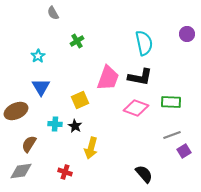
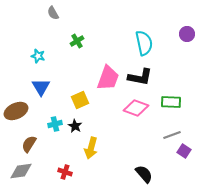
cyan star: rotated 24 degrees counterclockwise
cyan cross: rotated 16 degrees counterclockwise
purple square: rotated 24 degrees counterclockwise
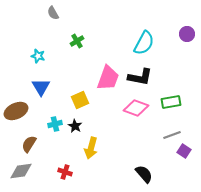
cyan semicircle: rotated 40 degrees clockwise
green rectangle: rotated 12 degrees counterclockwise
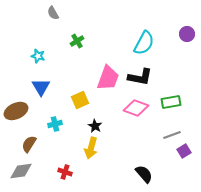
black star: moved 20 px right
purple square: rotated 24 degrees clockwise
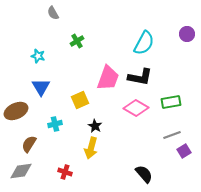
pink diamond: rotated 10 degrees clockwise
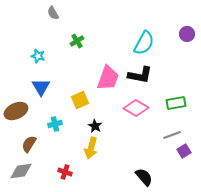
black L-shape: moved 2 px up
green rectangle: moved 5 px right, 1 px down
black semicircle: moved 3 px down
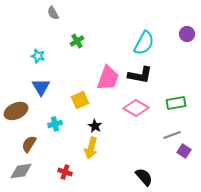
purple square: rotated 24 degrees counterclockwise
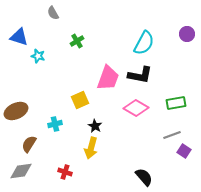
blue triangle: moved 22 px left, 50 px up; rotated 42 degrees counterclockwise
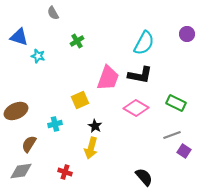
green rectangle: rotated 36 degrees clockwise
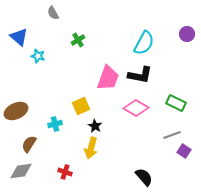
blue triangle: rotated 24 degrees clockwise
green cross: moved 1 px right, 1 px up
yellow square: moved 1 px right, 6 px down
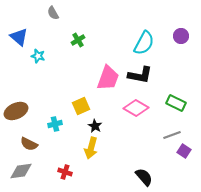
purple circle: moved 6 px left, 2 px down
brown semicircle: rotated 96 degrees counterclockwise
